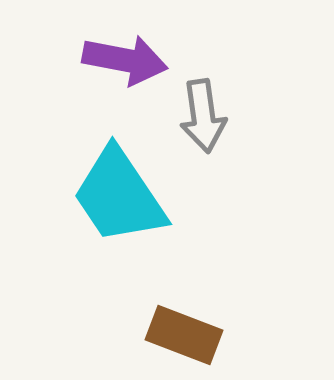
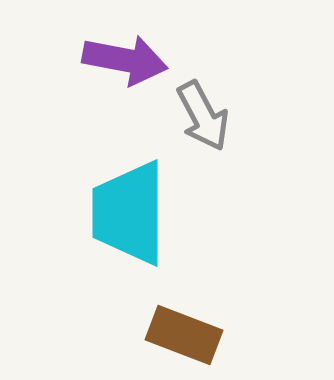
gray arrow: rotated 20 degrees counterclockwise
cyan trapezoid: moved 10 px right, 17 px down; rotated 34 degrees clockwise
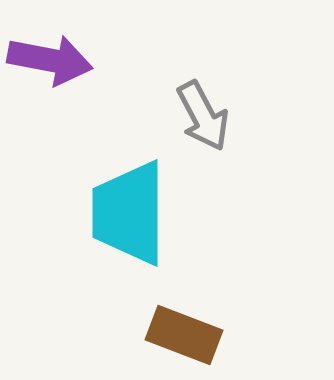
purple arrow: moved 75 px left
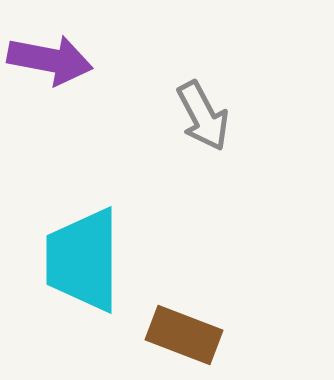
cyan trapezoid: moved 46 px left, 47 px down
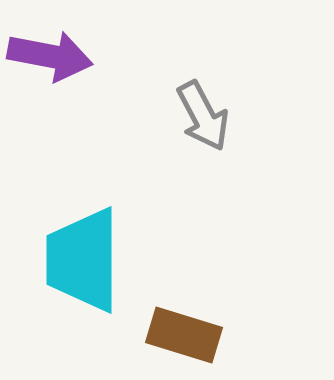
purple arrow: moved 4 px up
brown rectangle: rotated 4 degrees counterclockwise
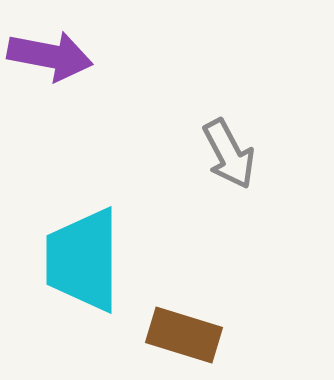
gray arrow: moved 26 px right, 38 px down
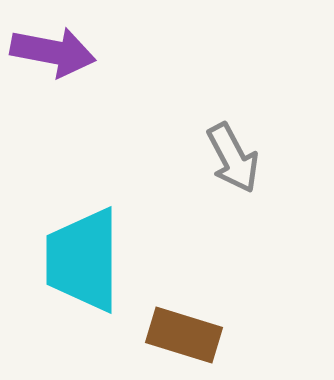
purple arrow: moved 3 px right, 4 px up
gray arrow: moved 4 px right, 4 px down
